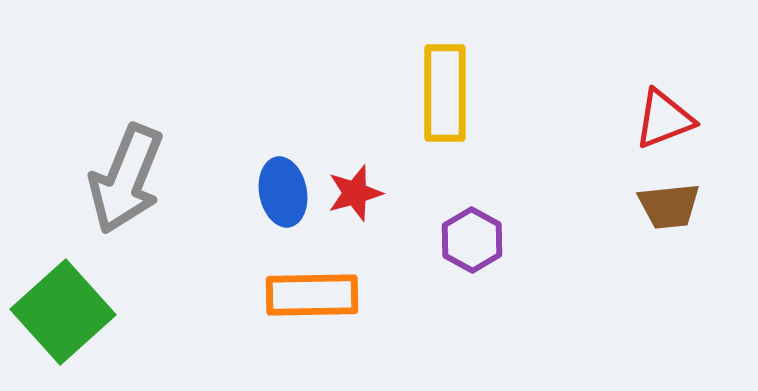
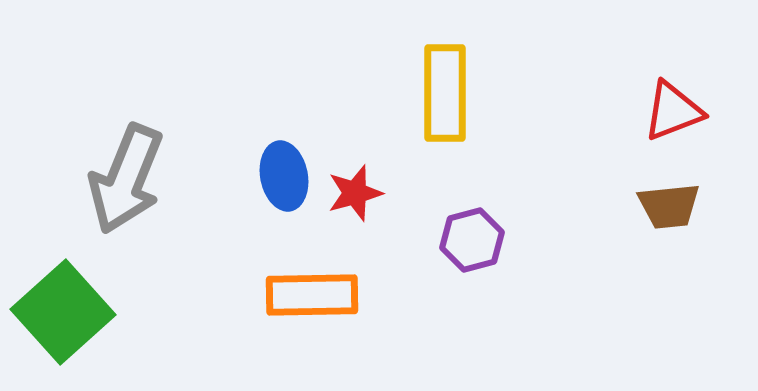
red triangle: moved 9 px right, 8 px up
blue ellipse: moved 1 px right, 16 px up
purple hexagon: rotated 16 degrees clockwise
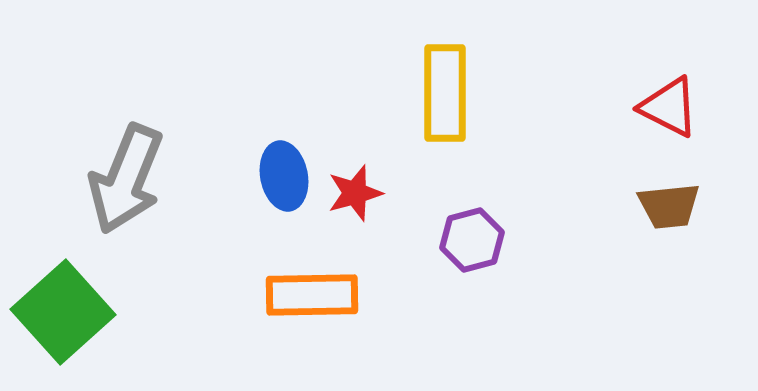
red triangle: moved 4 px left, 4 px up; rotated 48 degrees clockwise
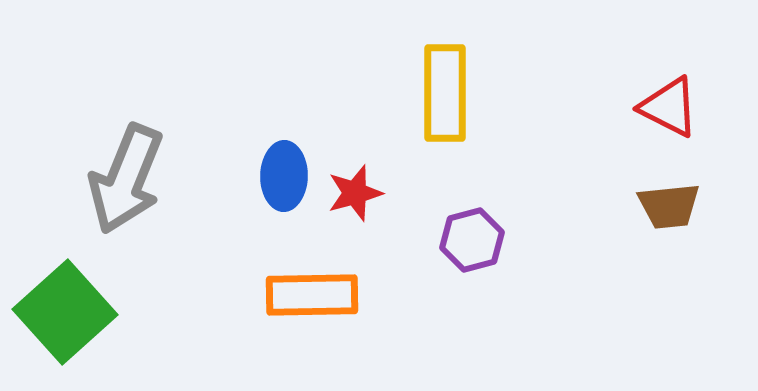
blue ellipse: rotated 12 degrees clockwise
green square: moved 2 px right
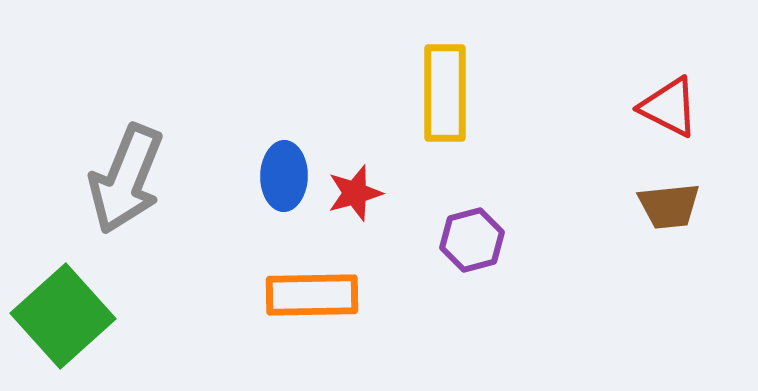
green square: moved 2 px left, 4 px down
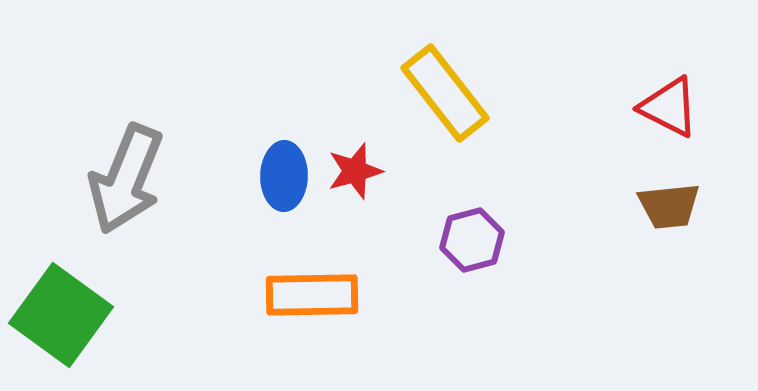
yellow rectangle: rotated 38 degrees counterclockwise
red star: moved 22 px up
green square: moved 2 px left, 1 px up; rotated 12 degrees counterclockwise
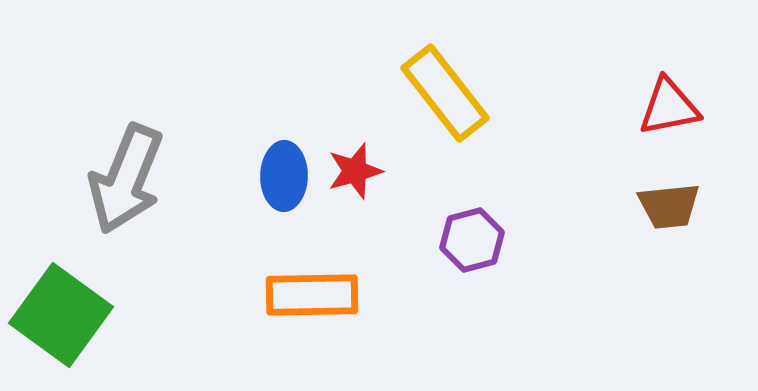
red triangle: rotated 38 degrees counterclockwise
